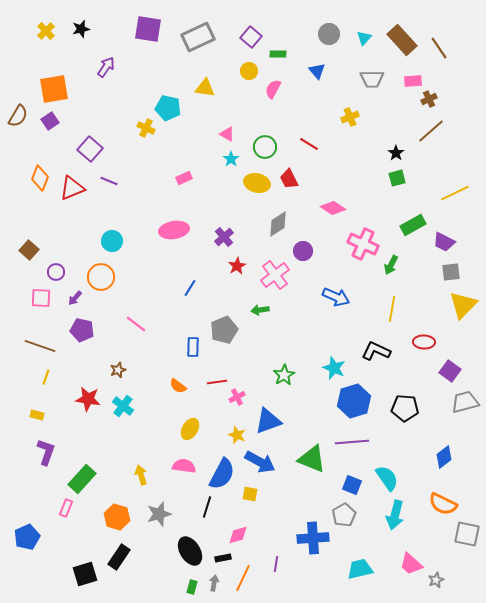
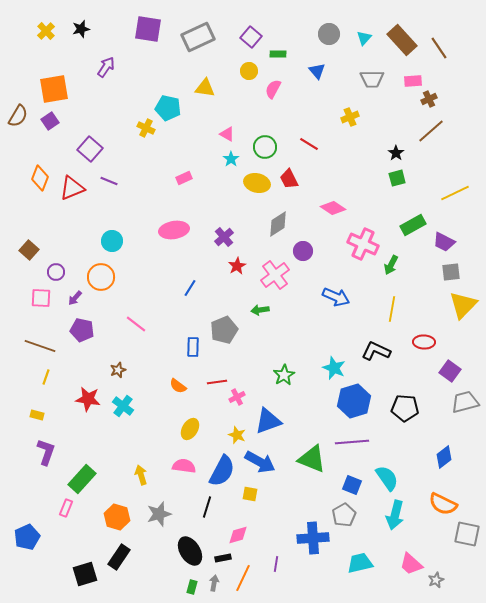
blue semicircle at (222, 474): moved 3 px up
cyan trapezoid at (360, 569): moved 6 px up
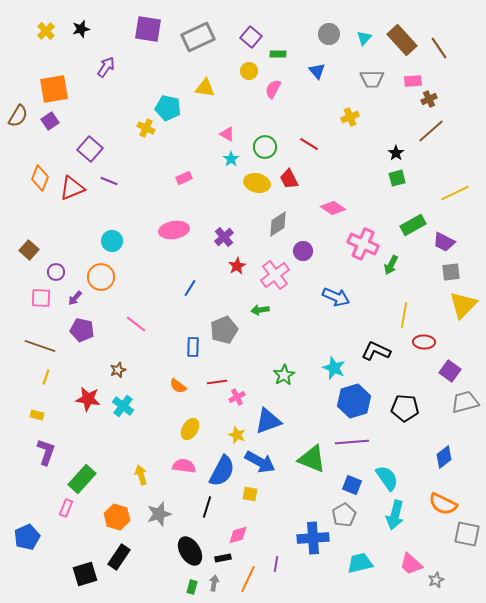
yellow line at (392, 309): moved 12 px right, 6 px down
orange line at (243, 578): moved 5 px right, 1 px down
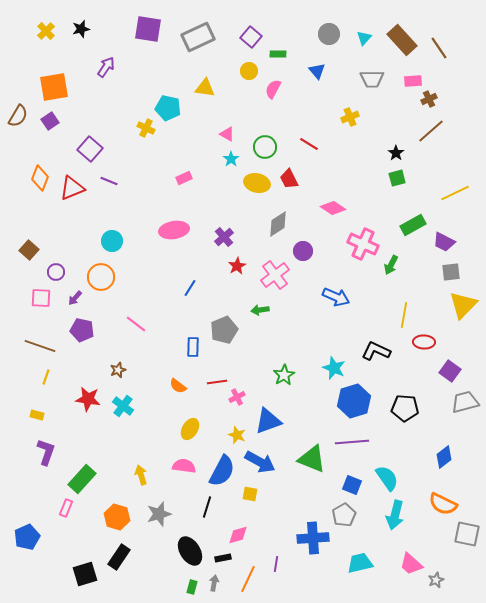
orange square at (54, 89): moved 2 px up
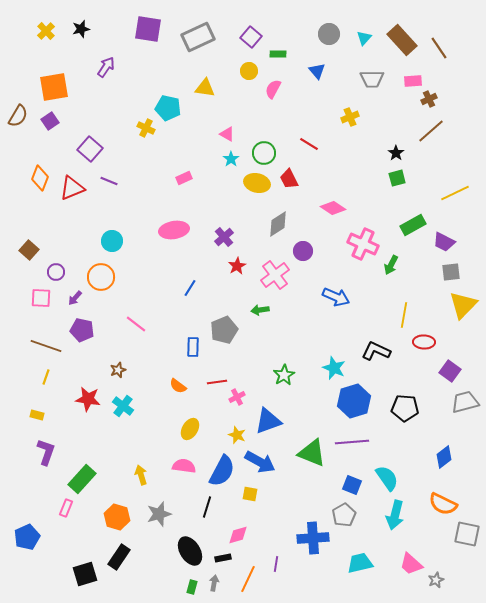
green circle at (265, 147): moved 1 px left, 6 px down
brown line at (40, 346): moved 6 px right
green triangle at (312, 459): moved 6 px up
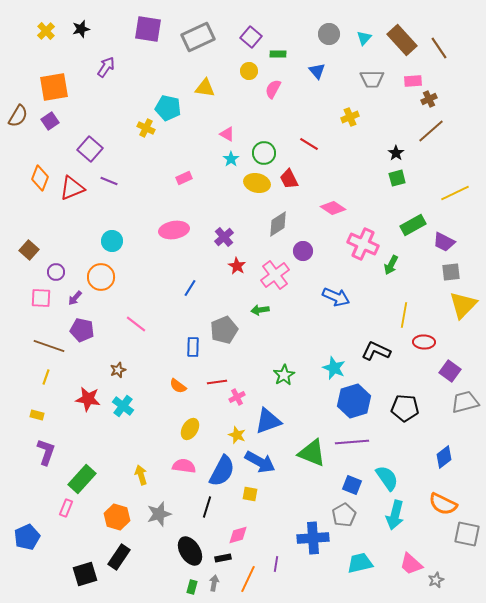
red star at (237, 266): rotated 12 degrees counterclockwise
brown line at (46, 346): moved 3 px right
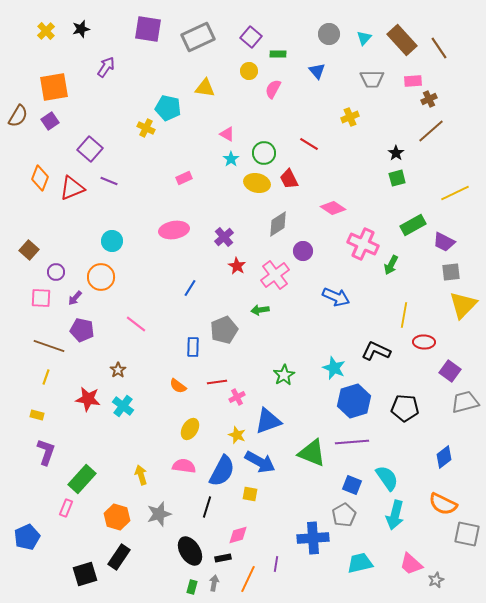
brown star at (118, 370): rotated 14 degrees counterclockwise
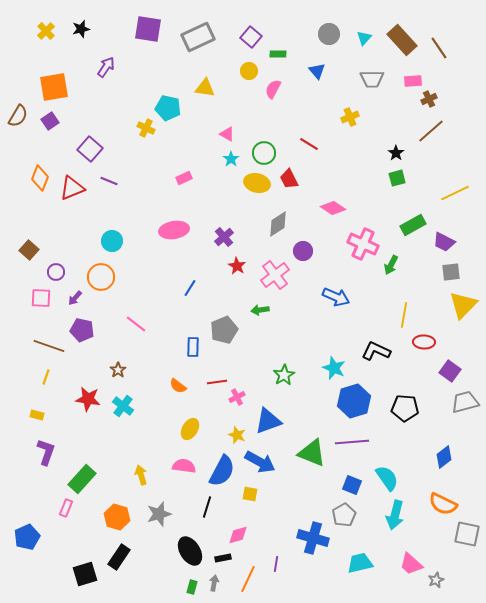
blue cross at (313, 538): rotated 20 degrees clockwise
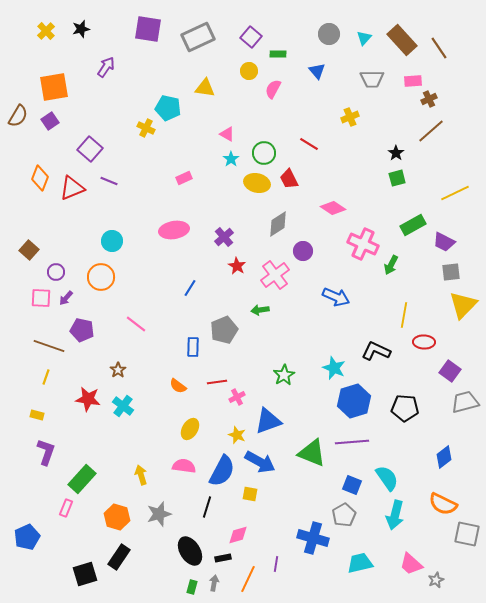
purple arrow at (75, 298): moved 9 px left
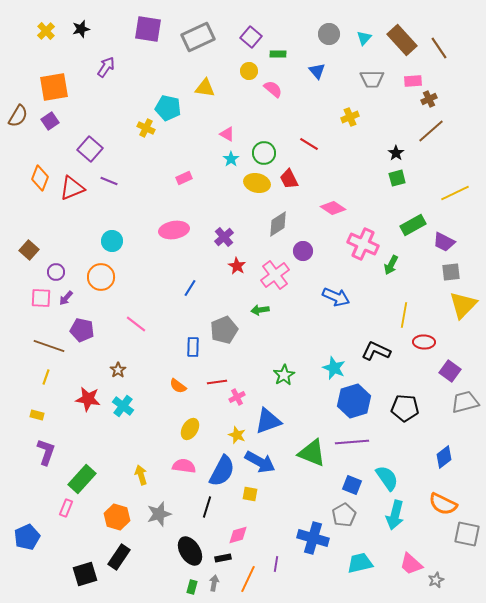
pink semicircle at (273, 89): rotated 102 degrees clockwise
